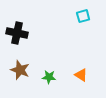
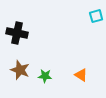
cyan square: moved 13 px right
green star: moved 4 px left, 1 px up
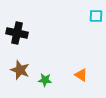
cyan square: rotated 16 degrees clockwise
green star: moved 4 px down
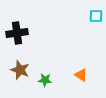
black cross: rotated 20 degrees counterclockwise
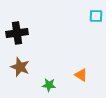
brown star: moved 3 px up
green star: moved 4 px right, 5 px down
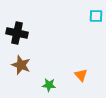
black cross: rotated 20 degrees clockwise
brown star: moved 1 px right, 2 px up
orange triangle: rotated 16 degrees clockwise
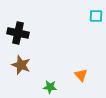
black cross: moved 1 px right
green star: moved 1 px right, 2 px down
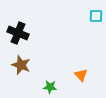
black cross: rotated 10 degrees clockwise
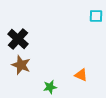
black cross: moved 6 px down; rotated 20 degrees clockwise
orange triangle: rotated 24 degrees counterclockwise
green star: rotated 16 degrees counterclockwise
